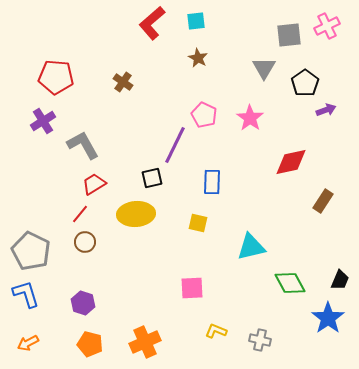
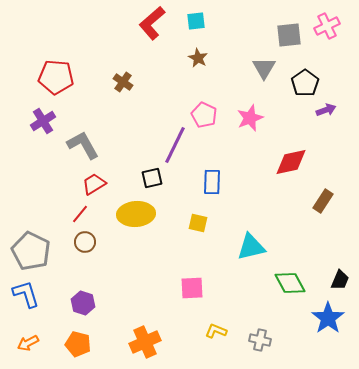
pink star: rotated 16 degrees clockwise
orange pentagon: moved 12 px left
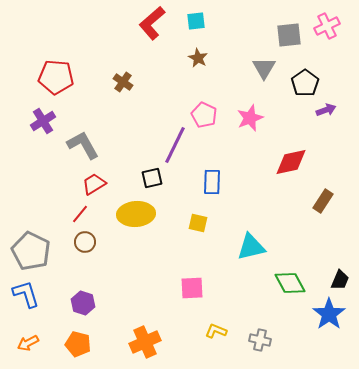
blue star: moved 1 px right, 4 px up
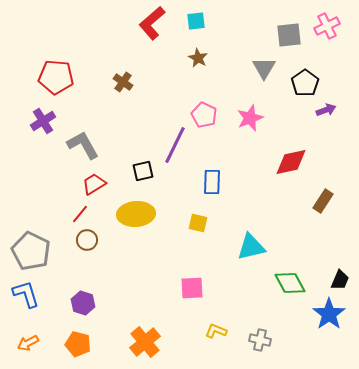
black square: moved 9 px left, 7 px up
brown circle: moved 2 px right, 2 px up
orange cross: rotated 16 degrees counterclockwise
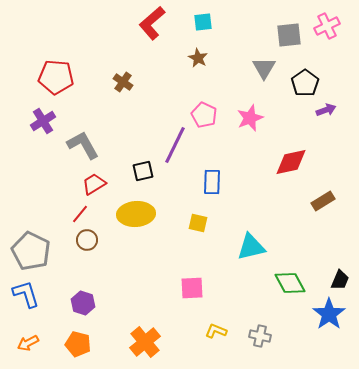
cyan square: moved 7 px right, 1 px down
brown rectangle: rotated 25 degrees clockwise
gray cross: moved 4 px up
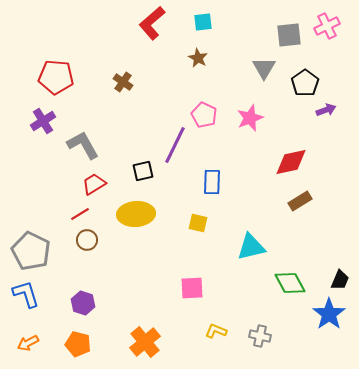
brown rectangle: moved 23 px left
red line: rotated 18 degrees clockwise
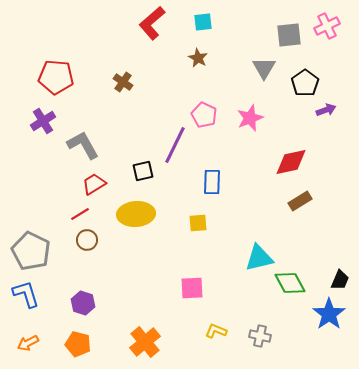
yellow square: rotated 18 degrees counterclockwise
cyan triangle: moved 8 px right, 11 px down
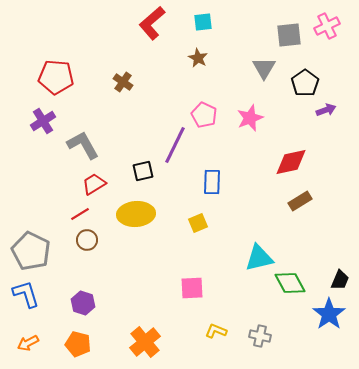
yellow square: rotated 18 degrees counterclockwise
